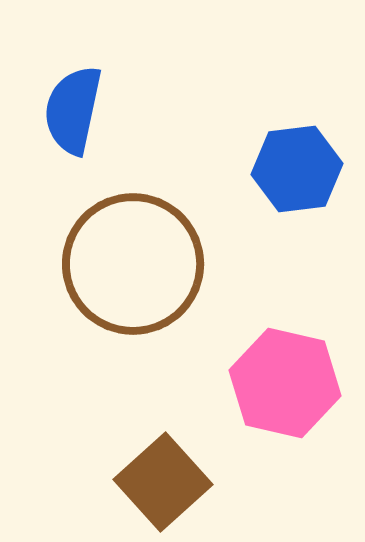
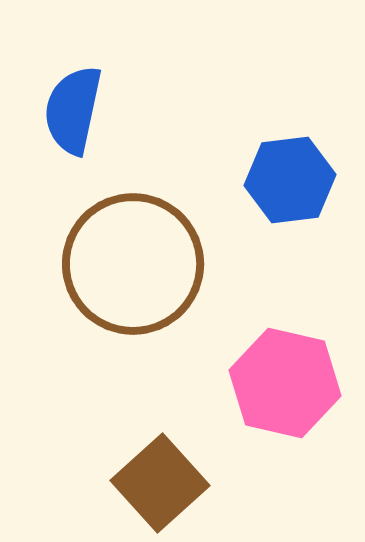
blue hexagon: moved 7 px left, 11 px down
brown square: moved 3 px left, 1 px down
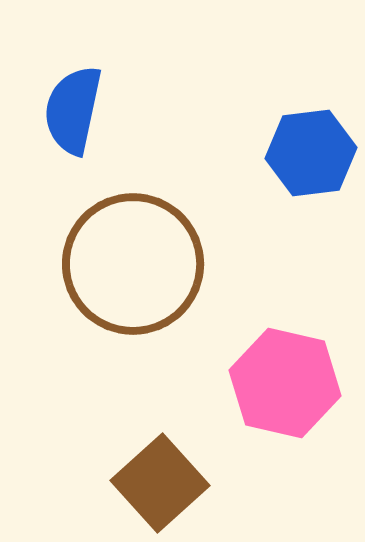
blue hexagon: moved 21 px right, 27 px up
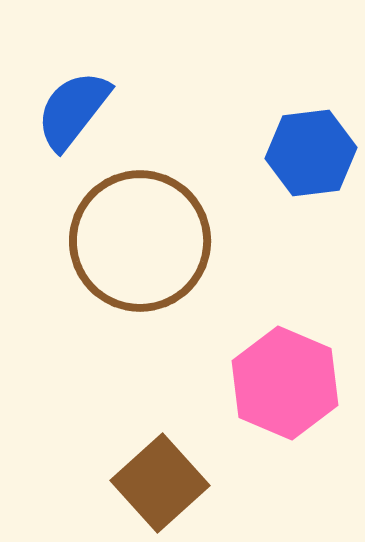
blue semicircle: rotated 26 degrees clockwise
brown circle: moved 7 px right, 23 px up
pink hexagon: rotated 10 degrees clockwise
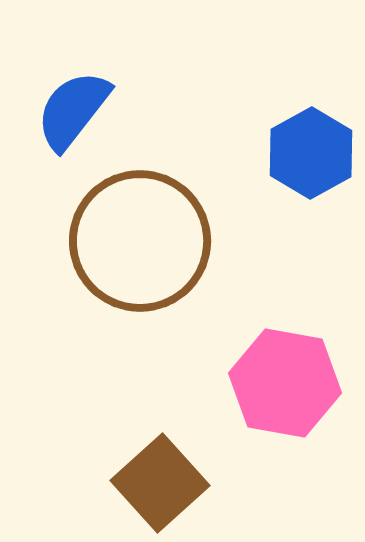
blue hexagon: rotated 22 degrees counterclockwise
pink hexagon: rotated 13 degrees counterclockwise
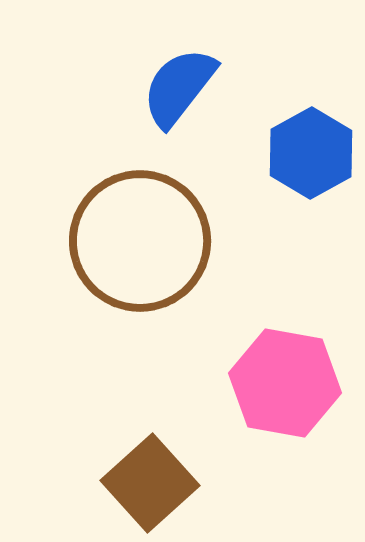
blue semicircle: moved 106 px right, 23 px up
brown square: moved 10 px left
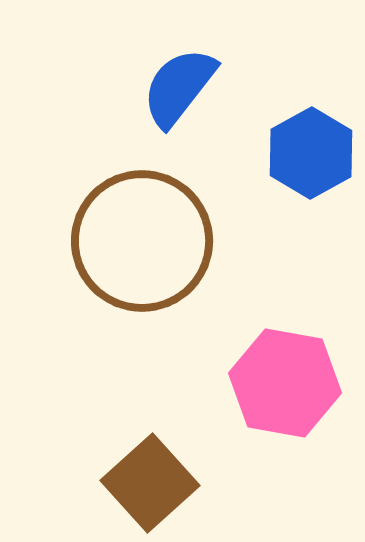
brown circle: moved 2 px right
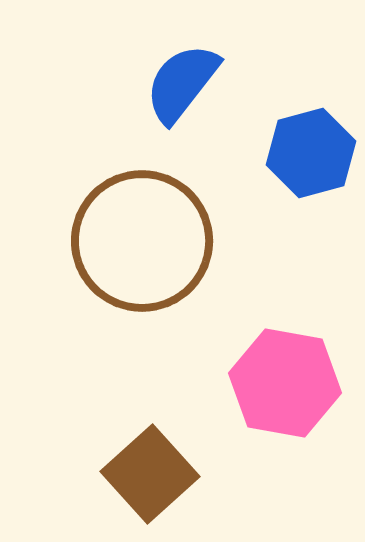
blue semicircle: moved 3 px right, 4 px up
blue hexagon: rotated 14 degrees clockwise
brown square: moved 9 px up
